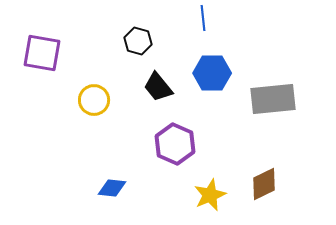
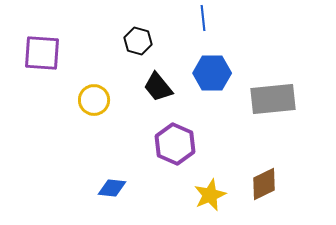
purple square: rotated 6 degrees counterclockwise
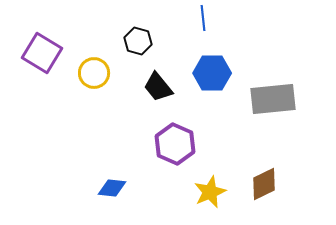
purple square: rotated 27 degrees clockwise
yellow circle: moved 27 px up
yellow star: moved 3 px up
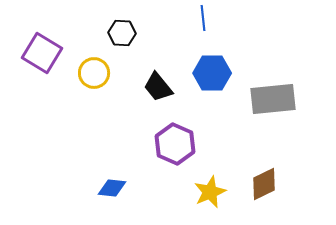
black hexagon: moved 16 px left, 8 px up; rotated 12 degrees counterclockwise
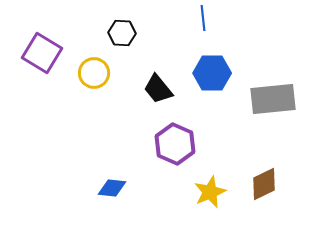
black trapezoid: moved 2 px down
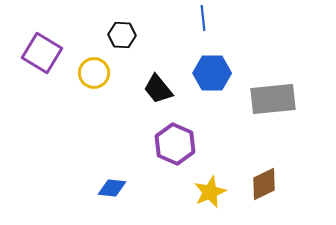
black hexagon: moved 2 px down
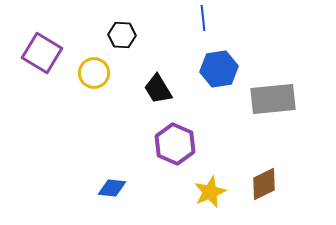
blue hexagon: moved 7 px right, 4 px up; rotated 9 degrees counterclockwise
black trapezoid: rotated 8 degrees clockwise
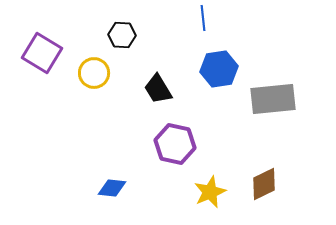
purple hexagon: rotated 12 degrees counterclockwise
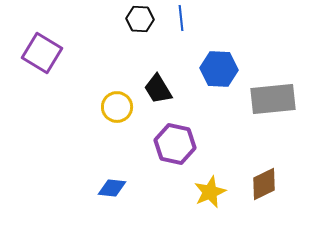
blue line: moved 22 px left
black hexagon: moved 18 px right, 16 px up
blue hexagon: rotated 12 degrees clockwise
yellow circle: moved 23 px right, 34 px down
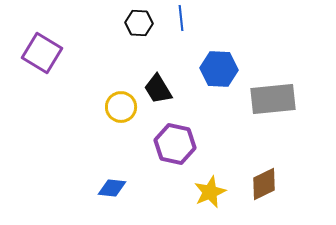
black hexagon: moved 1 px left, 4 px down
yellow circle: moved 4 px right
